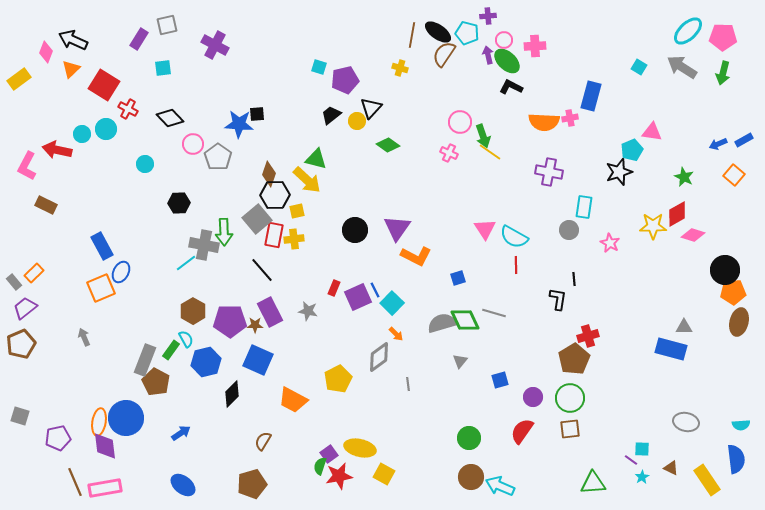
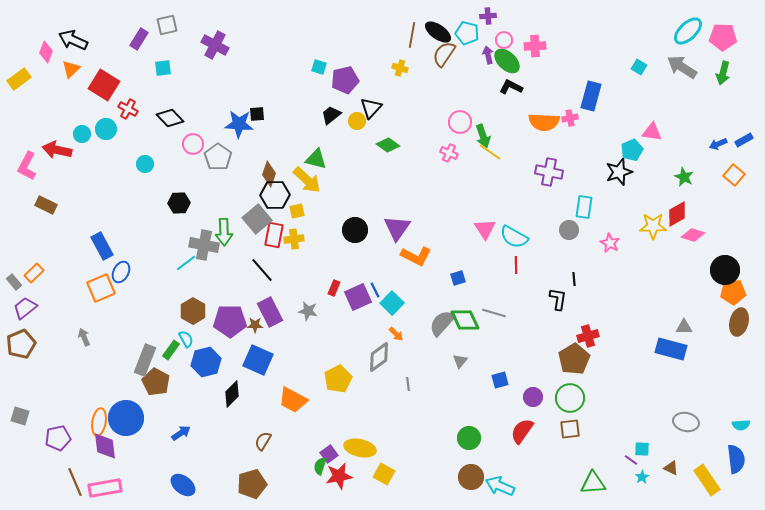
gray semicircle at (442, 323): rotated 32 degrees counterclockwise
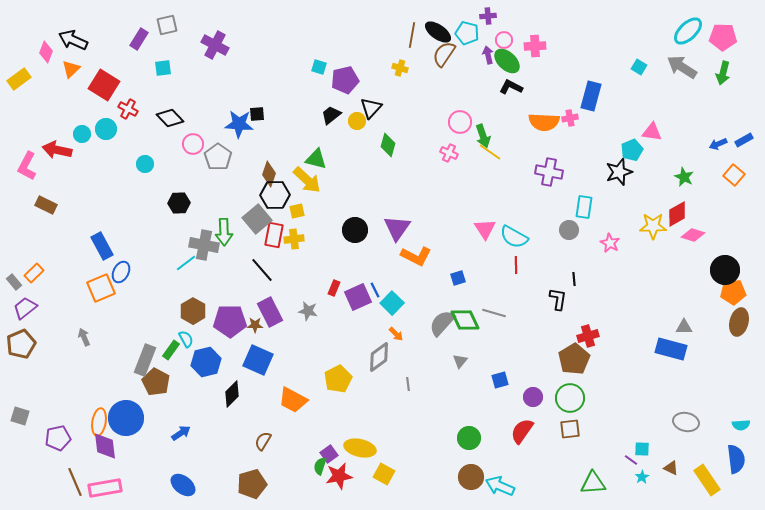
green diamond at (388, 145): rotated 70 degrees clockwise
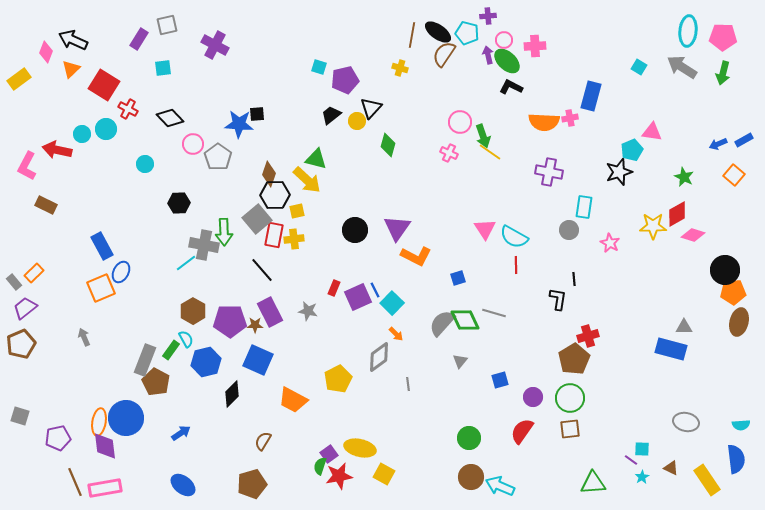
cyan ellipse at (688, 31): rotated 40 degrees counterclockwise
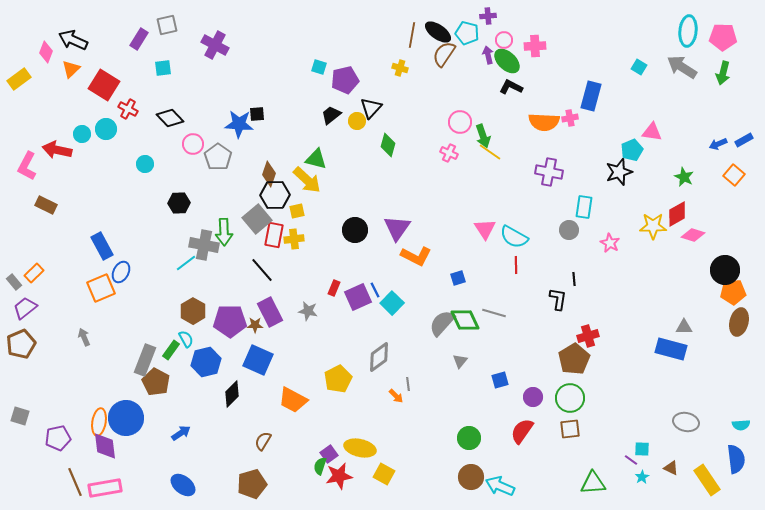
orange arrow at (396, 334): moved 62 px down
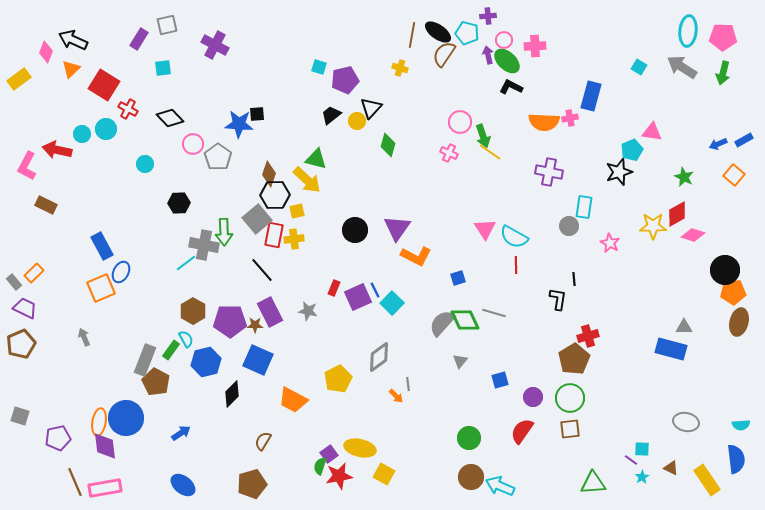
gray circle at (569, 230): moved 4 px up
purple trapezoid at (25, 308): rotated 65 degrees clockwise
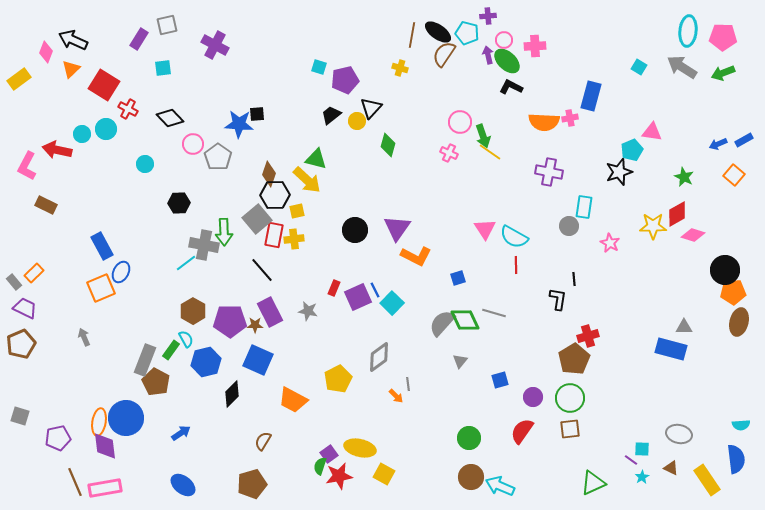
green arrow at (723, 73): rotated 55 degrees clockwise
gray ellipse at (686, 422): moved 7 px left, 12 px down
green triangle at (593, 483): rotated 20 degrees counterclockwise
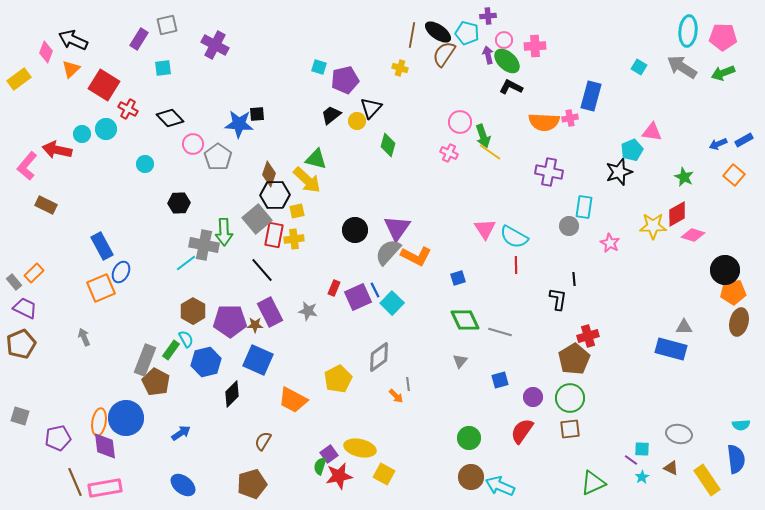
pink L-shape at (27, 166): rotated 12 degrees clockwise
gray line at (494, 313): moved 6 px right, 19 px down
gray semicircle at (442, 323): moved 54 px left, 71 px up
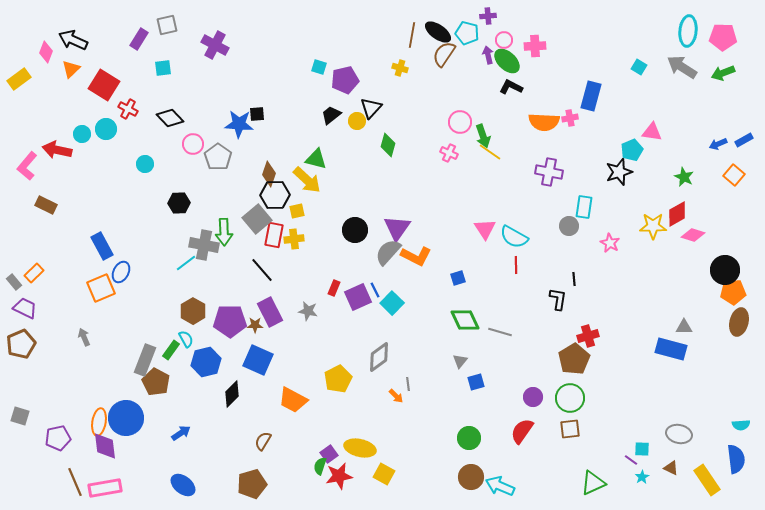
blue square at (500, 380): moved 24 px left, 2 px down
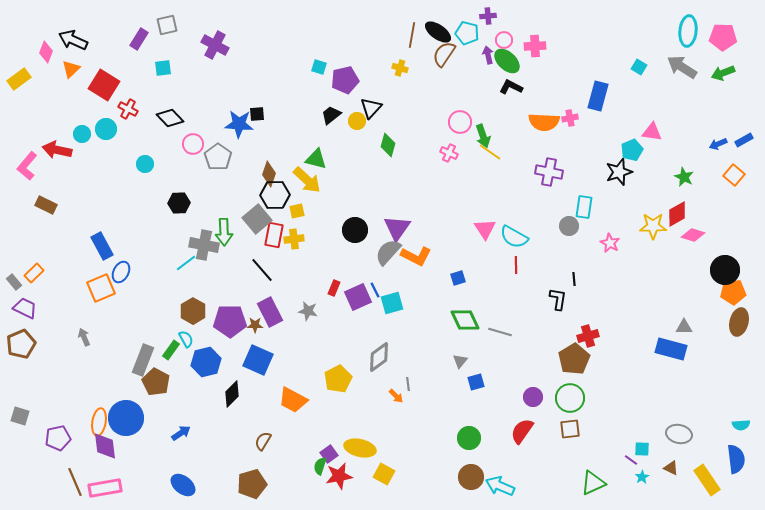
blue rectangle at (591, 96): moved 7 px right
cyan square at (392, 303): rotated 30 degrees clockwise
gray rectangle at (145, 360): moved 2 px left
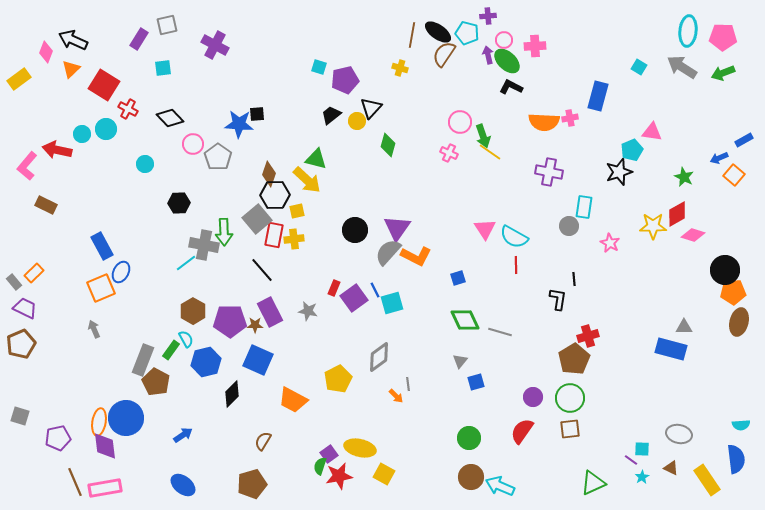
blue arrow at (718, 144): moved 1 px right, 14 px down
purple square at (358, 297): moved 4 px left, 1 px down; rotated 12 degrees counterclockwise
gray arrow at (84, 337): moved 10 px right, 8 px up
blue arrow at (181, 433): moved 2 px right, 2 px down
